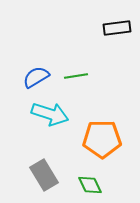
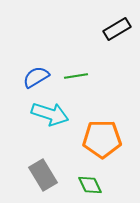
black rectangle: moved 1 px down; rotated 24 degrees counterclockwise
gray rectangle: moved 1 px left
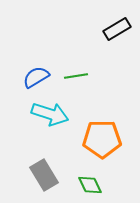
gray rectangle: moved 1 px right
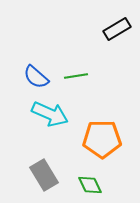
blue semicircle: rotated 108 degrees counterclockwise
cyan arrow: rotated 6 degrees clockwise
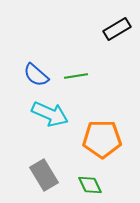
blue semicircle: moved 2 px up
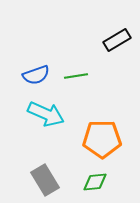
black rectangle: moved 11 px down
blue semicircle: rotated 60 degrees counterclockwise
cyan arrow: moved 4 px left
gray rectangle: moved 1 px right, 5 px down
green diamond: moved 5 px right, 3 px up; rotated 70 degrees counterclockwise
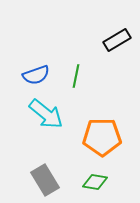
green line: rotated 70 degrees counterclockwise
cyan arrow: rotated 15 degrees clockwise
orange pentagon: moved 2 px up
green diamond: rotated 15 degrees clockwise
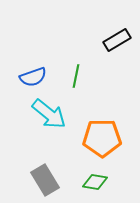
blue semicircle: moved 3 px left, 2 px down
cyan arrow: moved 3 px right
orange pentagon: moved 1 px down
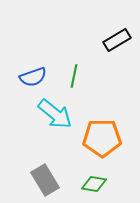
green line: moved 2 px left
cyan arrow: moved 6 px right
green diamond: moved 1 px left, 2 px down
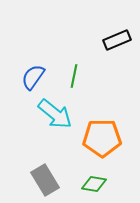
black rectangle: rotated 8 degrees clockwise
blue semicircle: rotated 144 degrees clockwise
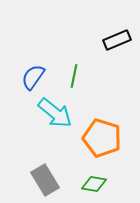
cyan arrow: moved 1 px up
orange pentagon: rotated 18 degrees clockwise
